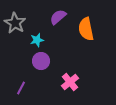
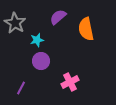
pink cross: rotated 12 degrees clockwise
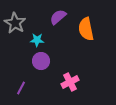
cyan star: rotated 16 degrees clockwise
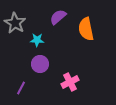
purple circle: moved 1 px left, 3 px down
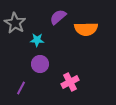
orange semicircle: rotated 80 degrees counterclockwise
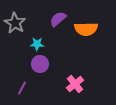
purple semicircle: moved 2 px down
cyan star: moved 4 px down
pink cross: moved 5 px right, 2 px down; rotated 12 degrees counterclockwise
purple line: moved 1 px right
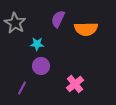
purple semicircle: rotated 24 degrees counterclockwise
purple circle: moved 1 px right, 2 px down
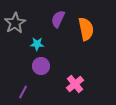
gray star: rotated 10 degrees clockwise
orange semicircle: rotated 100 degrees counterclockwise
purple line: moved 1 px right, 4 px down
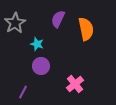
cyan star: rotated 16 degrees clockwise
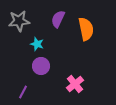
gray star: moved 4 px right, 2 px up; rotated 25 degrees clockwise
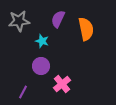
cyan star: moved 5 px right, 3 px up
pink cross: moved 13 px left
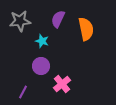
gray star: moved 1 px right
